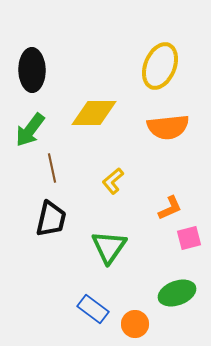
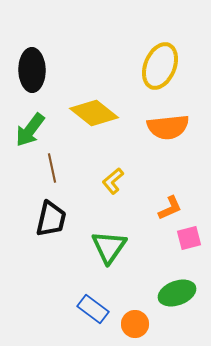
yellow diamond: rotated 39 degrees clockwise
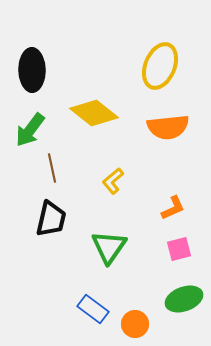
orange L-shape: moved 3 px right
pink square: moved 10 px left, 11 px down
green ellipse: moved 7 px right, 6 px down
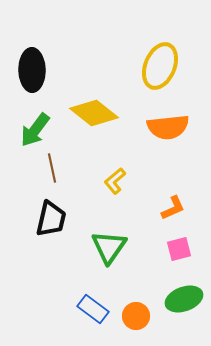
green arrow: moved 5 px right
yellow L-shape: moved 2 px right
orange circle: moved 1 px right, 8 px up
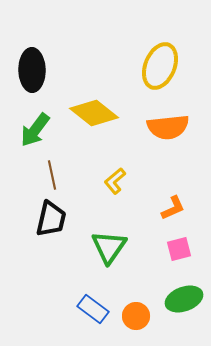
brown line: moved 7 px down
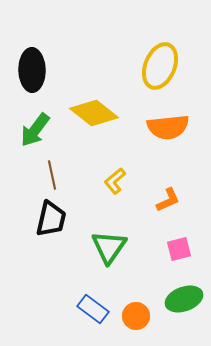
orange L-shape: moved 5 px left, 8 px up
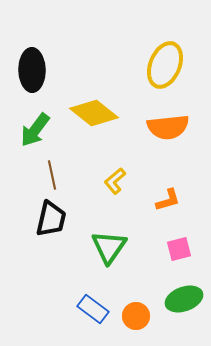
yellow ellipse: moved 5 px right, 1 px up
orange L-shape: rotated 8 degrees clockwise
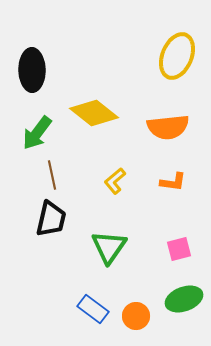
yellow ellipse: moved 12 px right, 9 px up
green arrow: moved 2 px right, 3 px down
orange L-shape: moved 5 px right, 18 px up; rotated 24 degrees clockwise
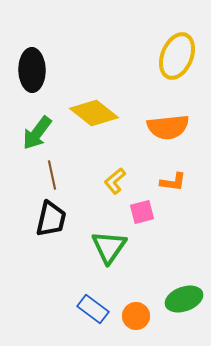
pink square: moved 37 px left, 37 px up
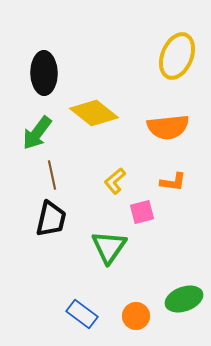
black ellipse: moved 12 px right, 3 px down
blue rectangle: moved 11 px left, 5 px down
